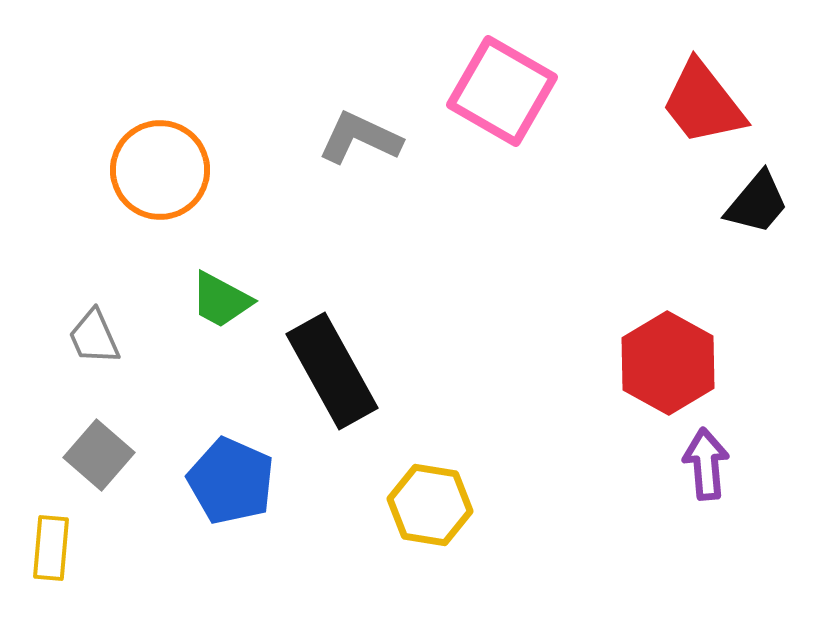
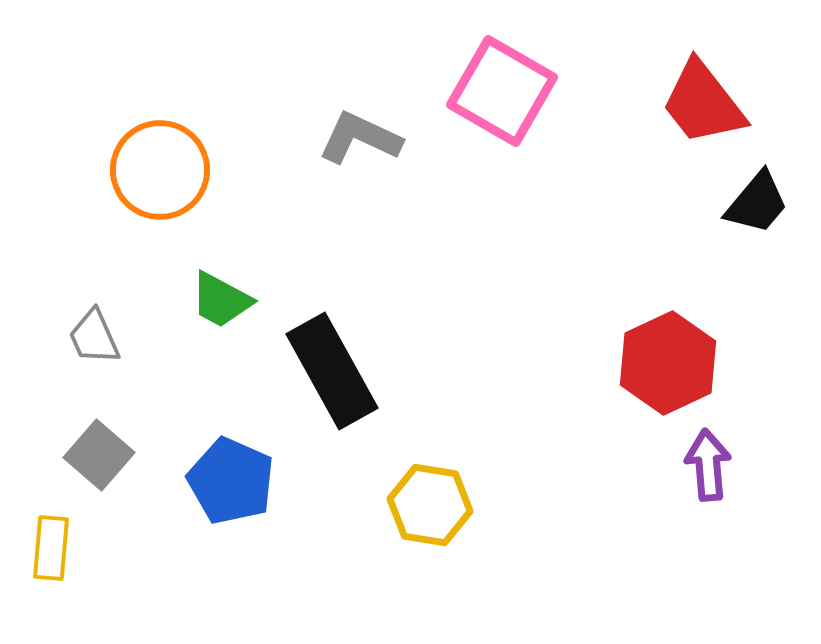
red hexagon: rotated 6 degrees clockwise
purple arrow: moved 2 px right, 1 px down
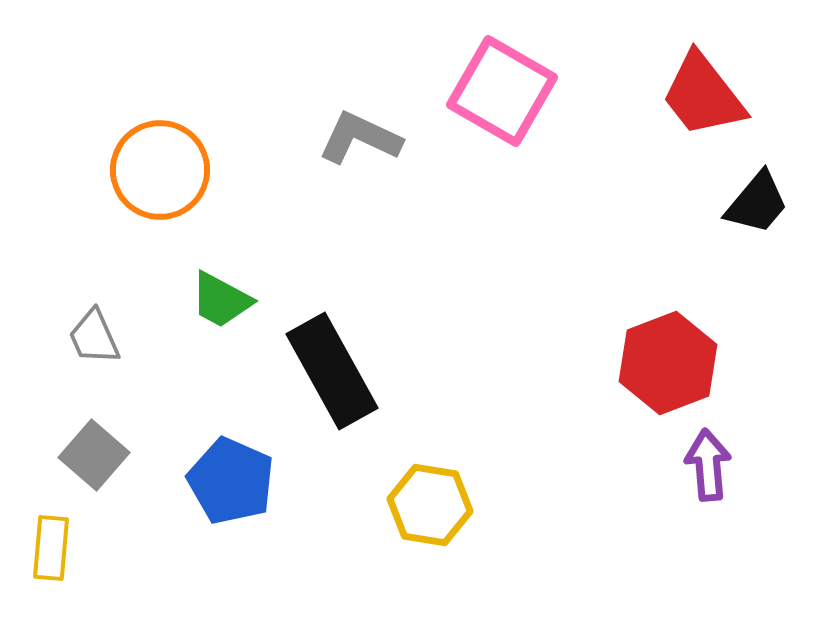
red trapezoid: moved 8 px up
red hexagon: rotated 4 degrees clockwise
gray square: moved 5 px left
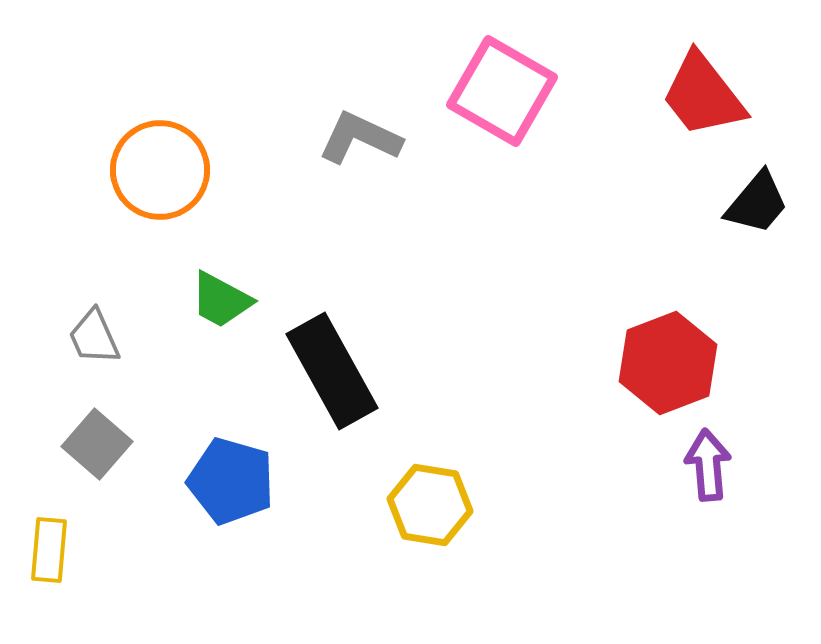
gray square: moved 3 px right, 11 px up
blue pentagon: rotated 8 degrees counterclockwise
yellow rectangle: moved 2 px left, 2 px down
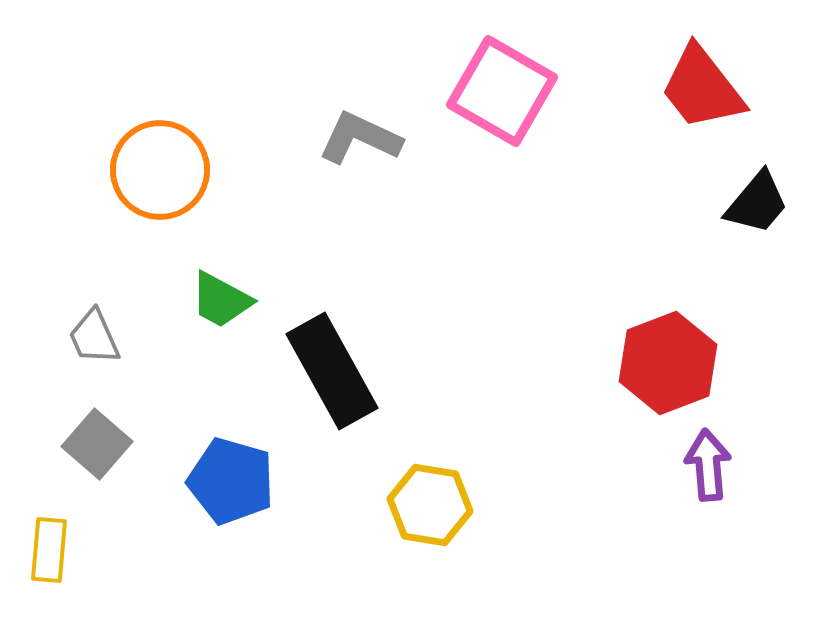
red trapezoid: moved 1 px left, 7 px up
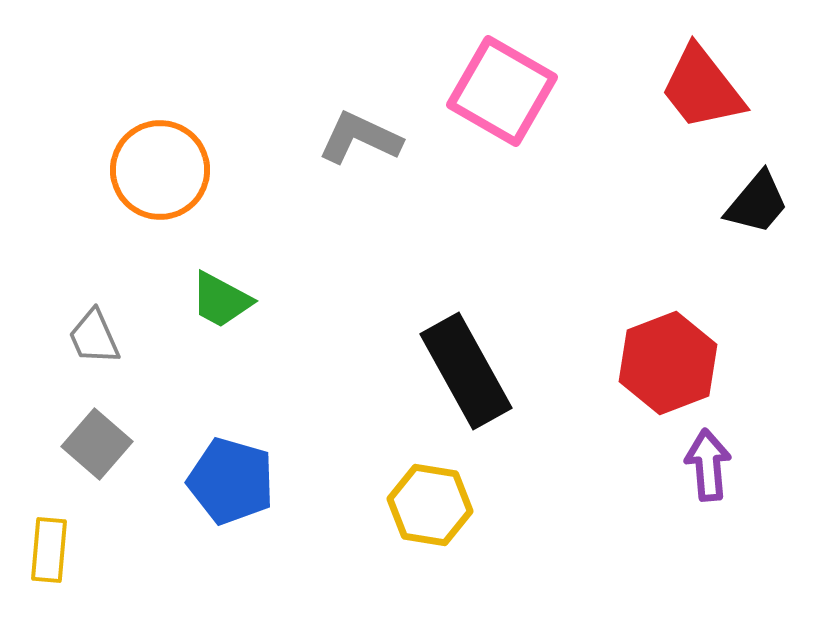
black rectangle: moved 134 px right
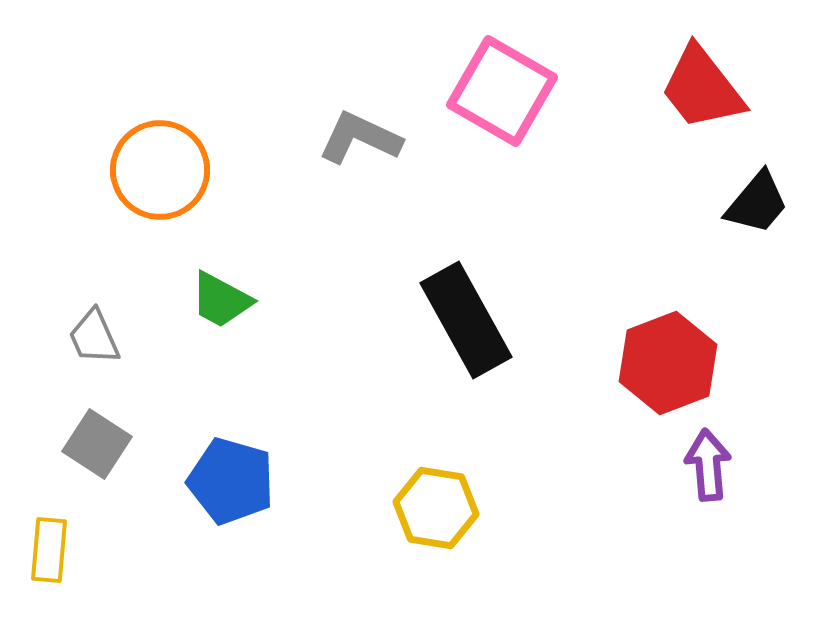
black rectangle: moved 51 px up
gray square: rotated 8 degrees counterclockwise
yellow hexagon: moved 6 px right, 3 px down
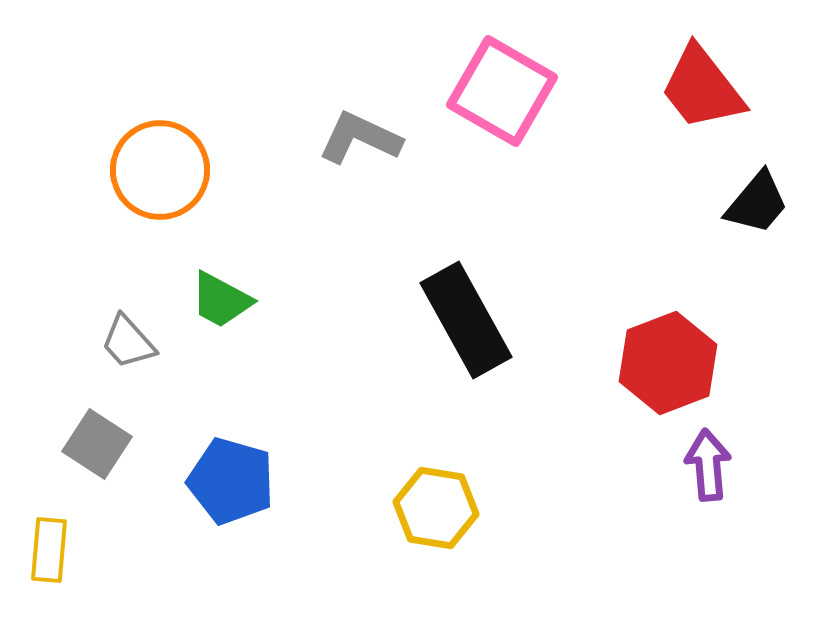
gray trapezoid: moved 34 px right, 5 px down; rotated 18 degrees counterclockwise
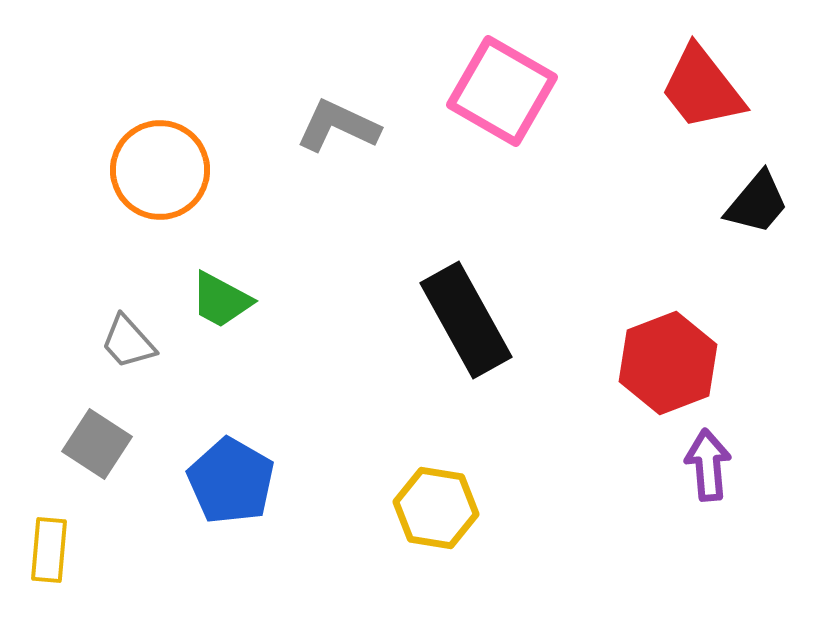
gray L-shape: moved 22 px left, 12 px up
blue pentagon: rotated 14 degrees clockwise
